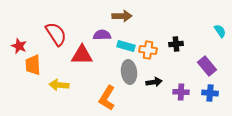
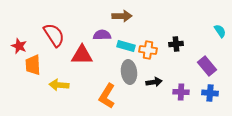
red semicircle: moved 2 px left, 1 px down
orange L-shape: moved 2 px up
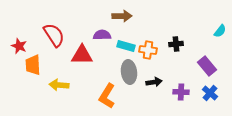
cyan semicircle: rotated 72 degrees clockwise
blue cross: rotated 35 degrees clockwise
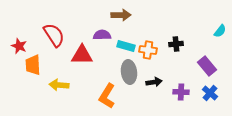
brown arrow: moved 1 px left, 1 px up
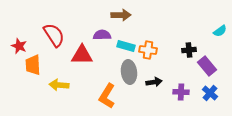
cyan semicircle: rotated 16 degrees clockwise
black cross: moved 13 px right, 6 px down
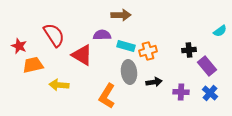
orange cross: moved 1 px down; rotated 24 degrees counterclockwise
red triangle: rotated 30 degrees clockwise
orange trapezoid: rotated 80 degrees clockwise
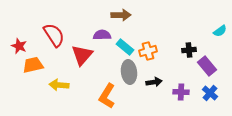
cyan rectangle: moved 1 px left, 1 px down; rotated 24 degrees clockwise
red triangle: rotated 40 degrees clockwise
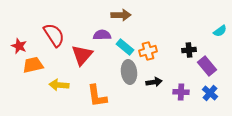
orange L-shape: moved 10 px left; rotated 40 degrees counterclockwise
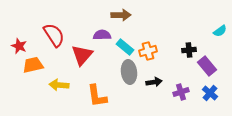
purple cross: rotated 21 degrees counterclockwise
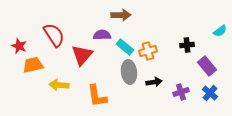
black cross: moved 2 px left, 5 px up
